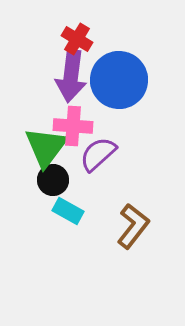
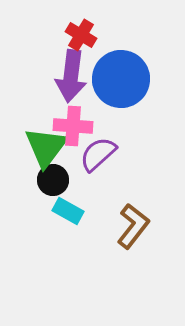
red cross: moved 4 px right, 4 px up
blue circle: moved 2 px right, 1 px up
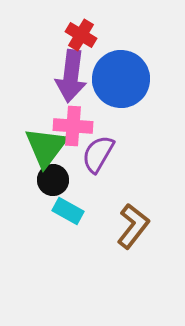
purple semicircle: rotated 18 degrees counterclockwise
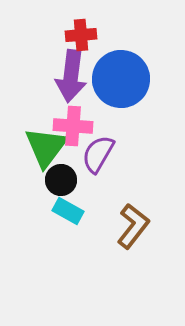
red cross: rotated 36 degrees counterclockwise
black circle: moved 8 px right
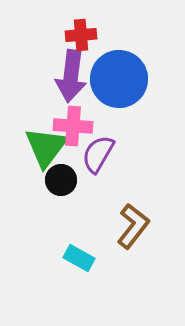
blue circle: moved 2 px left
cyan rectangle: moved 11 px right, 47 px down
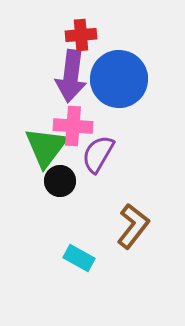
black circle: moved 1 px left, 1 px down
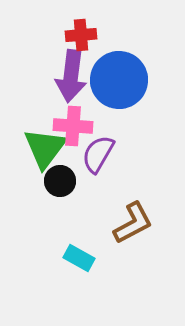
blue circle: moved 1 px down
green triangle: moved 1 px left, 1 px down
brown L-shape: moved 3 px up; rotated 24 degrees clockwise
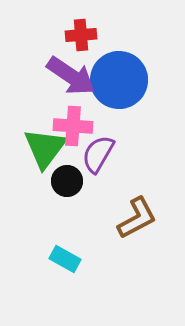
purple arrow: rotated 63 degrees counterclockwise
black circle: moved 7 px right
brown L-shape: moved 4 px right, 5 px up
cyan rectangle: moved 14 px left, 1 px down
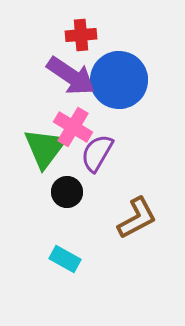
pink cross: moved 1 px down; rotated 27 degrees clockwise
purple semicircle: moved 1 px left, 1 px up
black circle: moved 11 px down
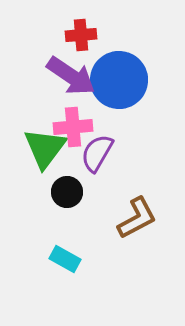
pink cross: rotated 36 degrees counterclockwise
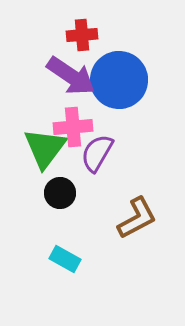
red cross: moved 1 px right
black circle: moved 7 px left, 1 px down
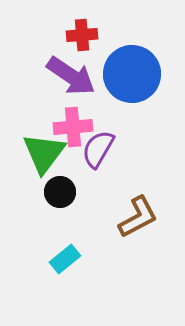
blue circle: moved 13 px right, 6 px up
green triangle: moved 1 px left, 5 px down
purple semicircle: moved 1 px right, 4 px up
black circle: moved 1 px up
brown L-shape: moved 1 px right, 1 px up
cyan rectangle: rotated 68 degrees counterclockwise
